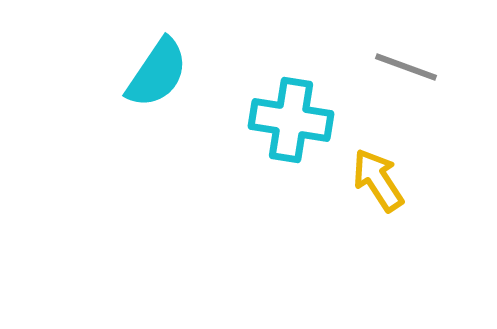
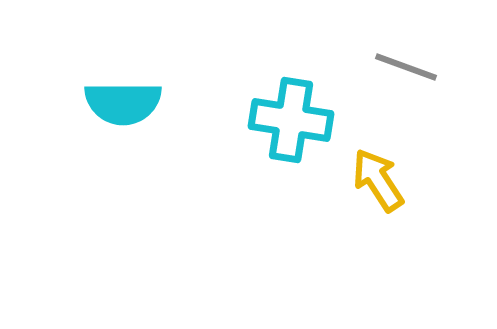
cyan semicircle: moved 34 px left, 30 px down; rotated 56 degrees clockwise
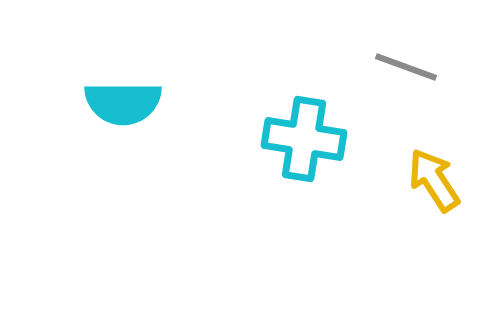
cyan cross: moved 13 px right, 19 px down
yellow arrow: moved 56 px right
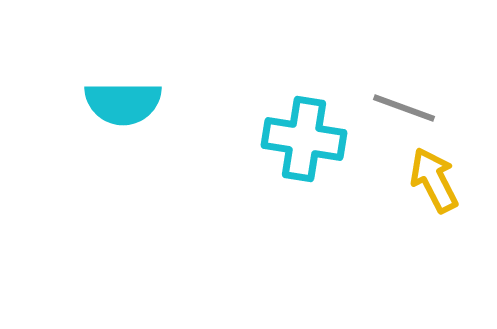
gray line: moved 2 px left, 41 px down
yellow arrow: rotated 6 degrees clockwise
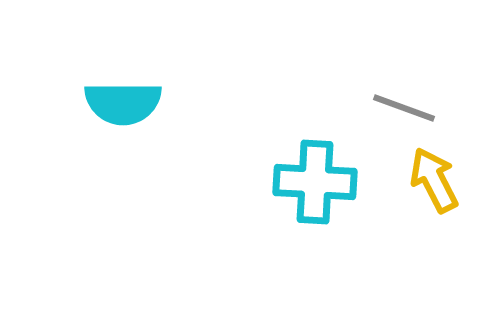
cyan cross: moved 11 px right, 43 px down; rotated 6 degrees counterclockwise
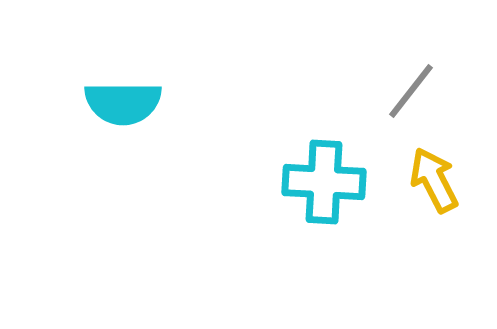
gray line: moved 7 px right, 17 px up; rotated 72 degrees counterclockwise
cyan cross: moved 9 px right
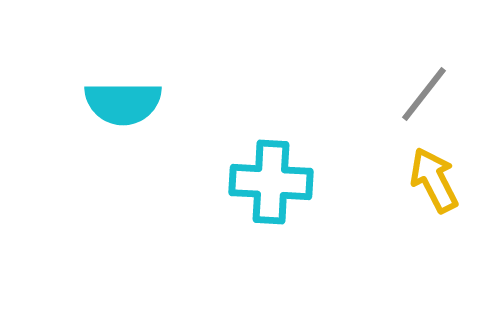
gray line: moved 13 px right, 3 px down
cyan cross: moved 53 px left
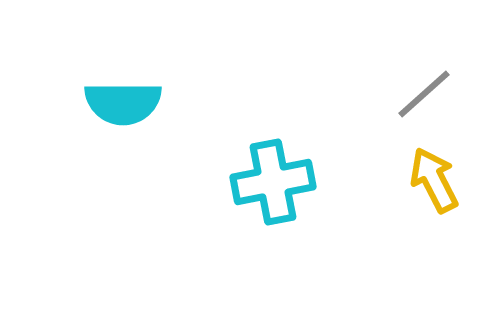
gray line: rotated 10 degrees clockwise
cyan cross: moved 2 px right; rotated 14 degrees counterclockwise
